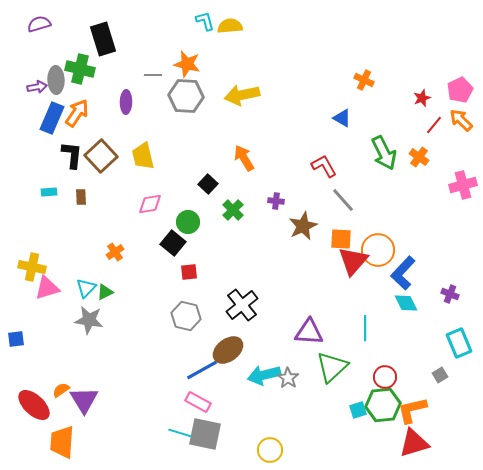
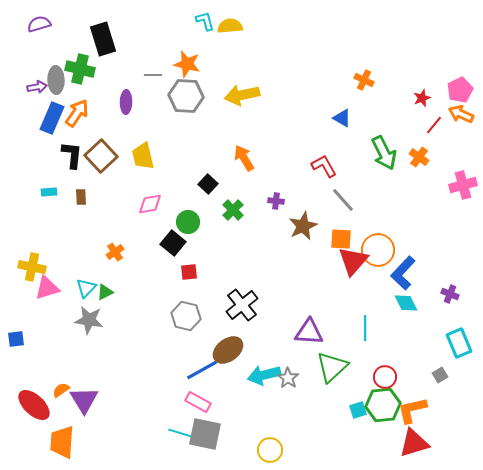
orange arrow at (461, 120): moved 6 px up; rotated 20 degrees counterclockwise
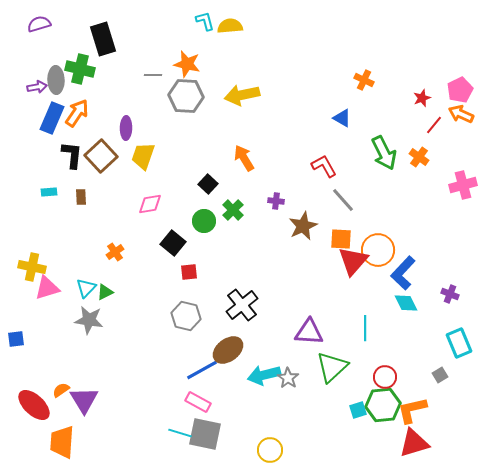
purple ellipse at (126, 102): moved 26 px down
yellow trapezoid at (143, 156): rotated 32 degrees clockwise
green circle at (188, 222): moved 16 px right, 1 px up
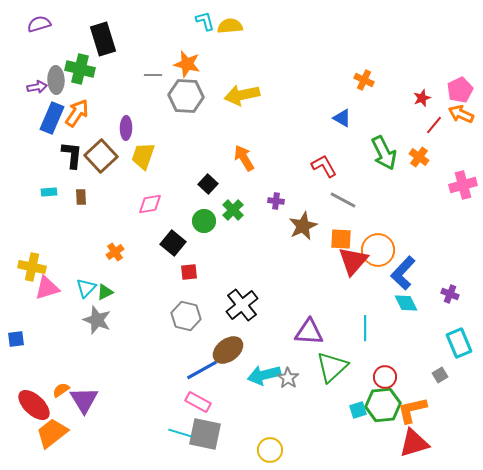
gray line at (343, 200): rotated 20 degrees counterclockwise
gray star at (89, 320): moved 8 px right; rotated 12 degrees clockwise
orange trapezoid at (62, 442): moved 10 px left, 9 px up; rotated 48 degrees clockwise
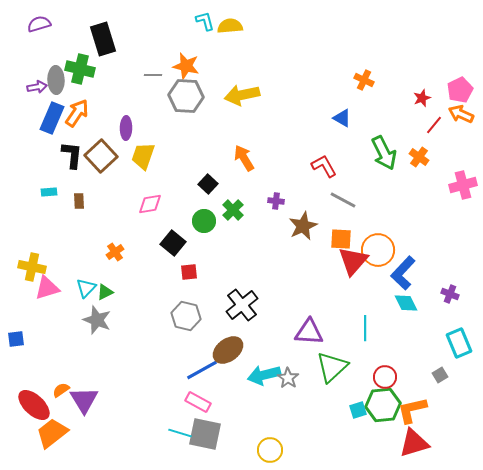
orange star at (187, 64): moved 1 px left, 2 px down
brown rectangle at (81, 197): moved 2 px left, 4 px down
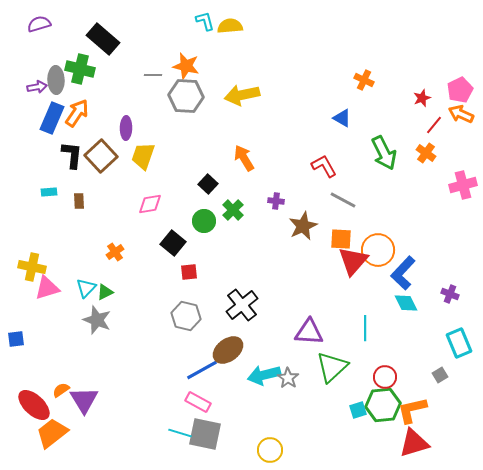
black rectangle at (103, 39): rotated 32 degrees counterclockwise
orange cross at (419, 157): moved 7 px right, 4 px up
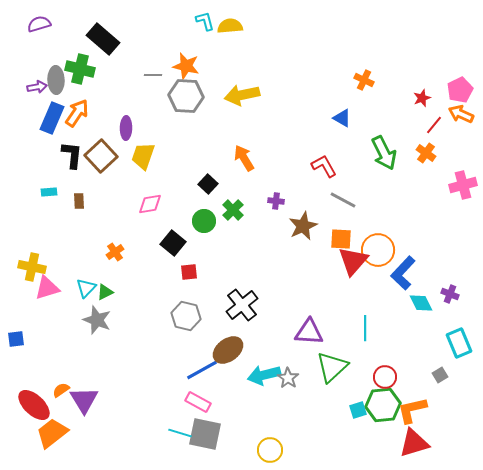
cyan diamond at (406, 303): moved 15 px right
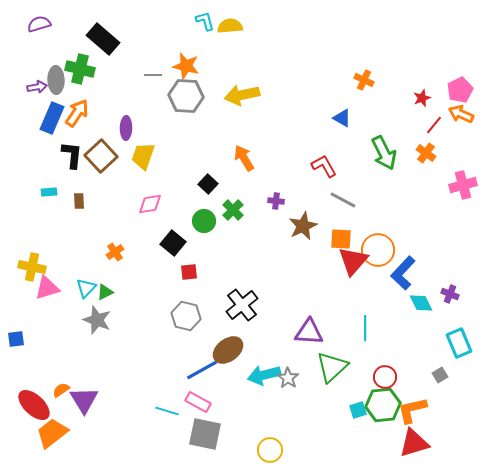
cyan line at (180, 433): moved 13 px left, 22 px up
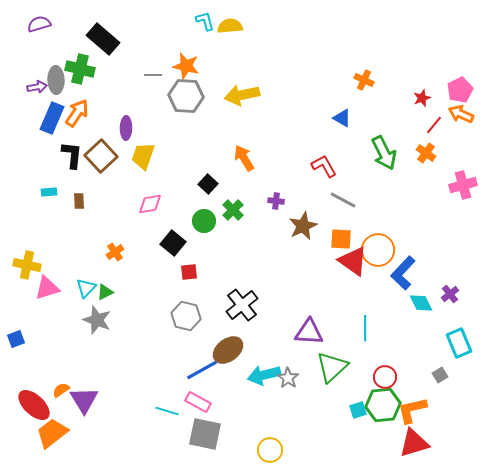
red triangle at (353, 261): rotated 36 degrees counterclockwise
yellow cross at (32, 267): moved 5 px left, 2 px up
purple cross at (450, 294): rotated 30 degrees clockwise
blue square at (16, 339): rotated 12 degrees counterclockwise
